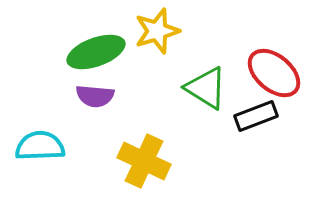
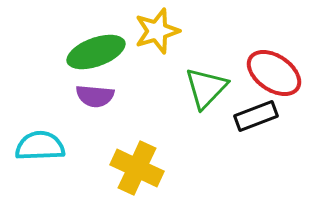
red ellipse: rotated 6 degrees counterclockwise
green triangle: rotated 42 degrees clockwise
yellow cross: moved 7 px left, 7 px down
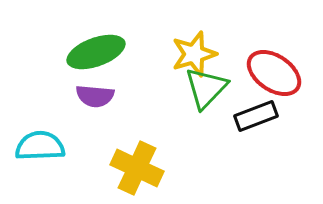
yellow star: moved 37 px right, 23 px down
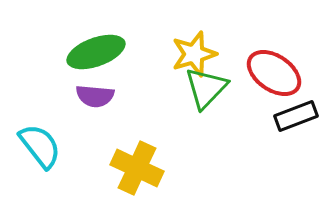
black rectangle: moved 40 px right
cyan semicircle: rotated 54 degrees clockwise
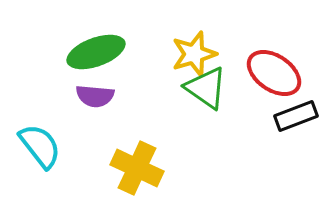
green triangle: rotated 39 degrees counterclockwise
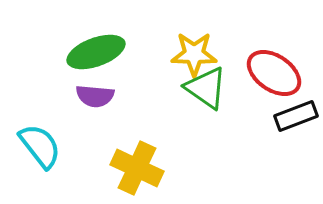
yellow star: rotated 18 degrees clockwise
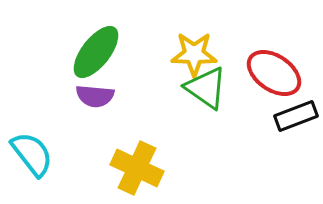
green ellipse: rotated 32 degrees counterclockwise
cyan semicircle: moved 8 px left, 8 px down
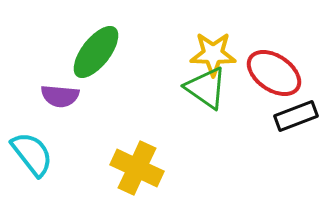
yellow star: moved 19 px right
purple semicircle: moved 35 px left
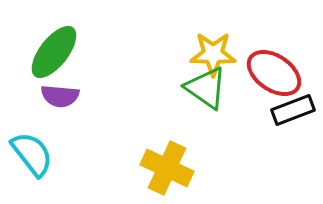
green ellipse: moved 42 px left
black rectangle: moved 3 px left, 6 px up
yellow cross: moved 30 px right
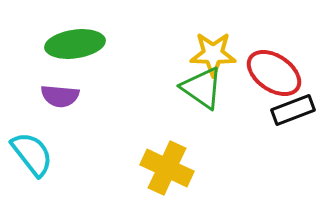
green ellipse: moved 21 px right, 8 px up; rotated 44 degrees clockwise
green triangle: moved 4 px left
